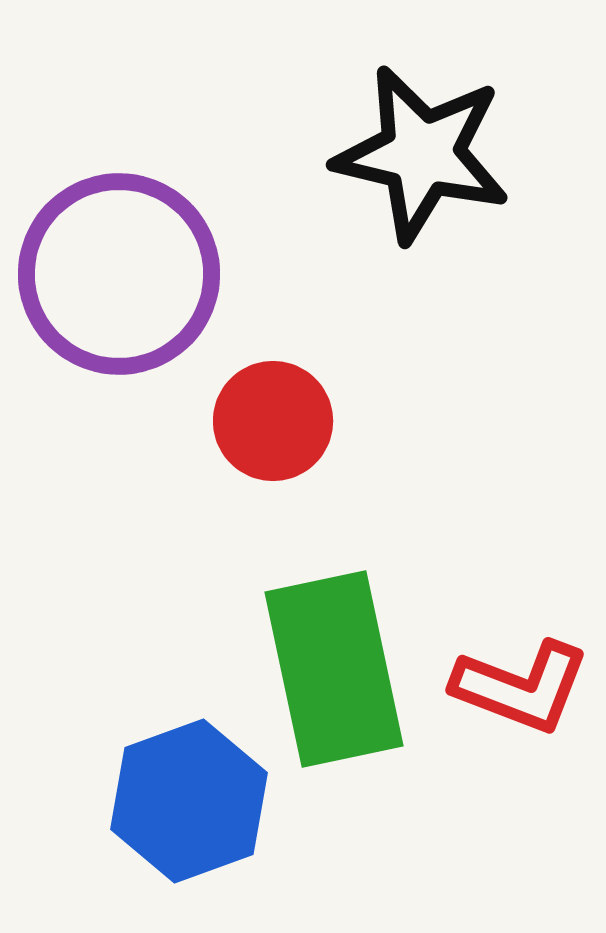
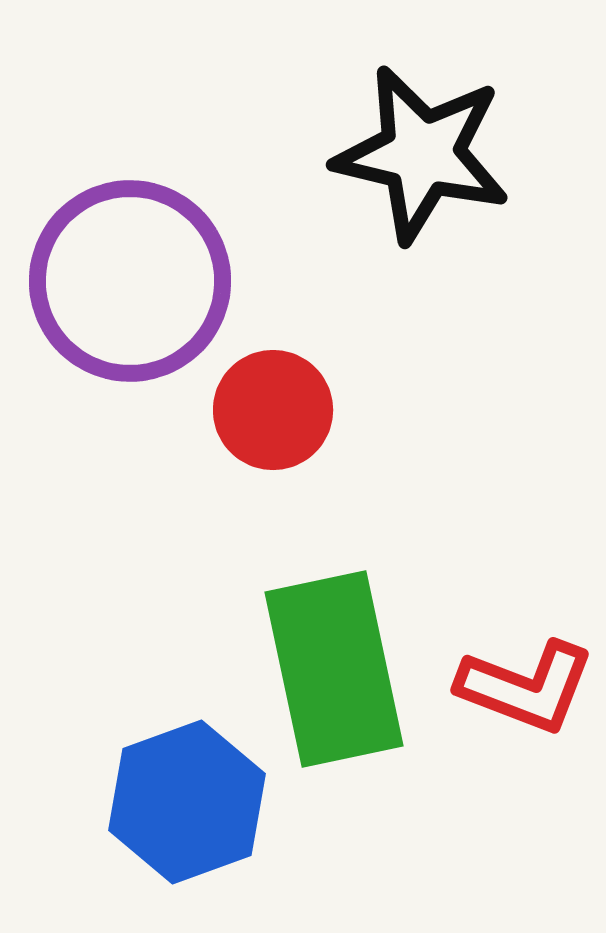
purple circle: moved 11 px right, 7 px down
red circle: moved 11 px up
red L-shape: moved 5 px right
blue hexagon: moved 2 px left, 1 px down
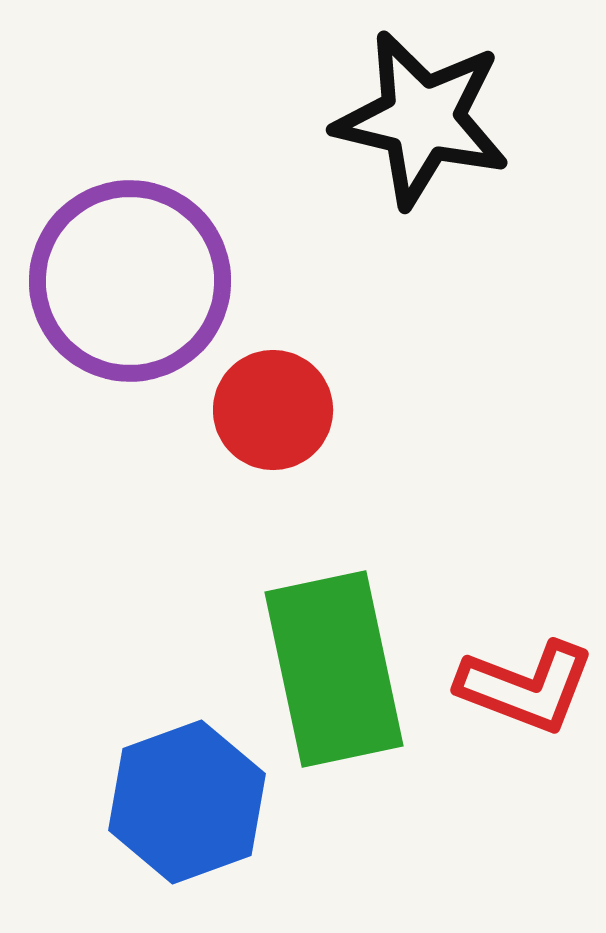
black star: moved 35 px up
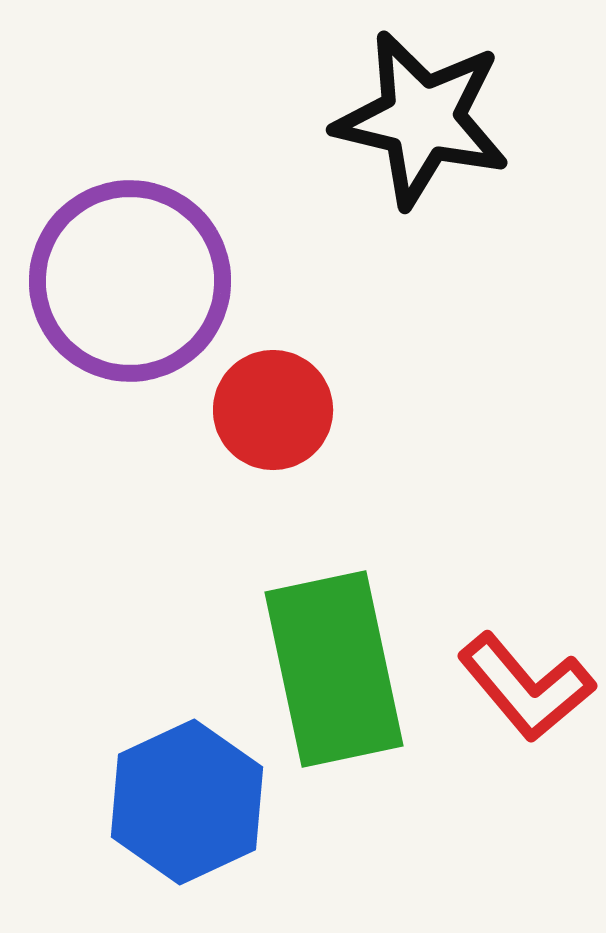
red L-shape: rotated 29 degrees clockwise
blue hexagon: rotated 5 degrees counterclockwise
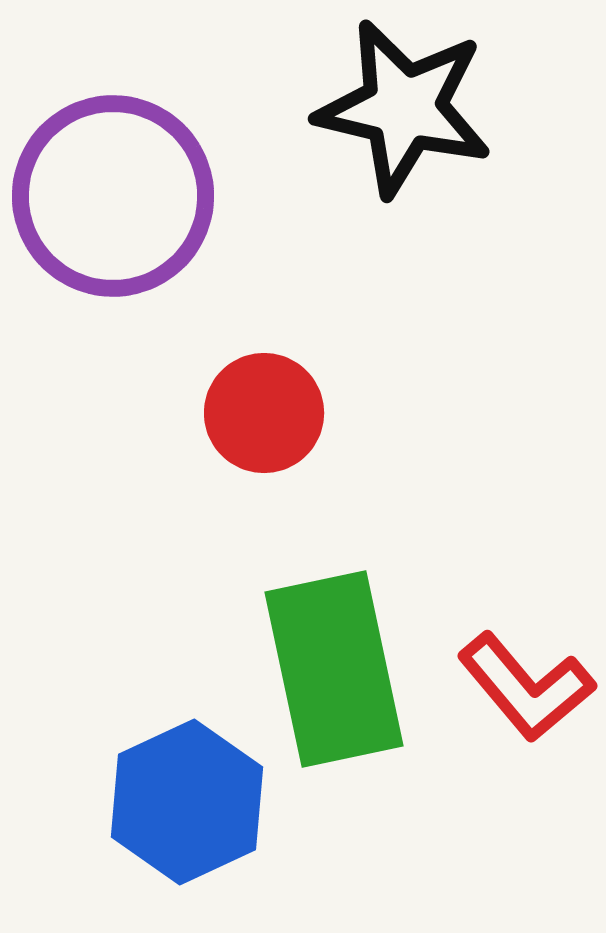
black star: moved 18 px left, 11 px up
purple circle: moved 17 px left, 85 px up
red circle: moved 9 px left, 3 px down
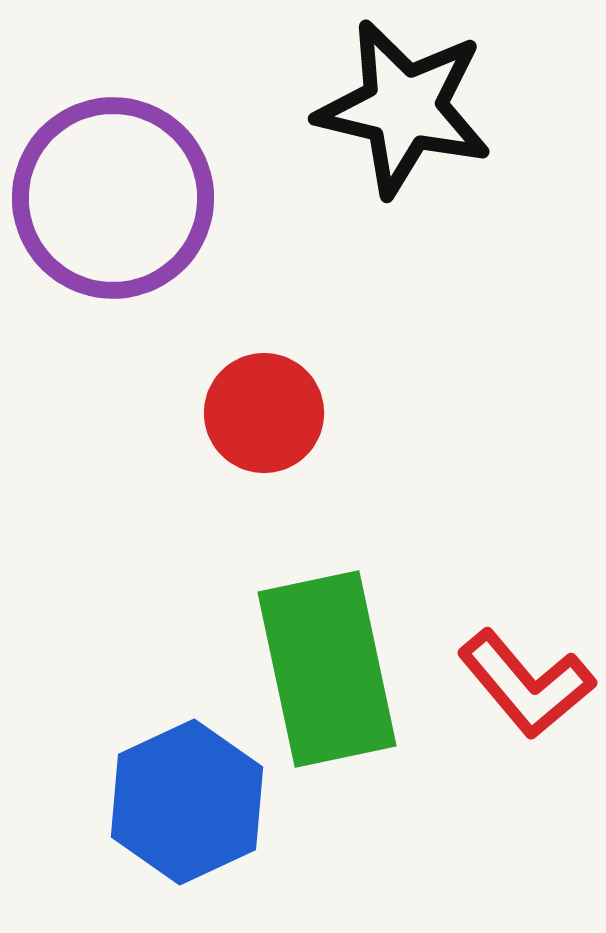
purple circle: moved 2 px down
green rectangle: moved 7 px left
red L-shape: moved 3 px up
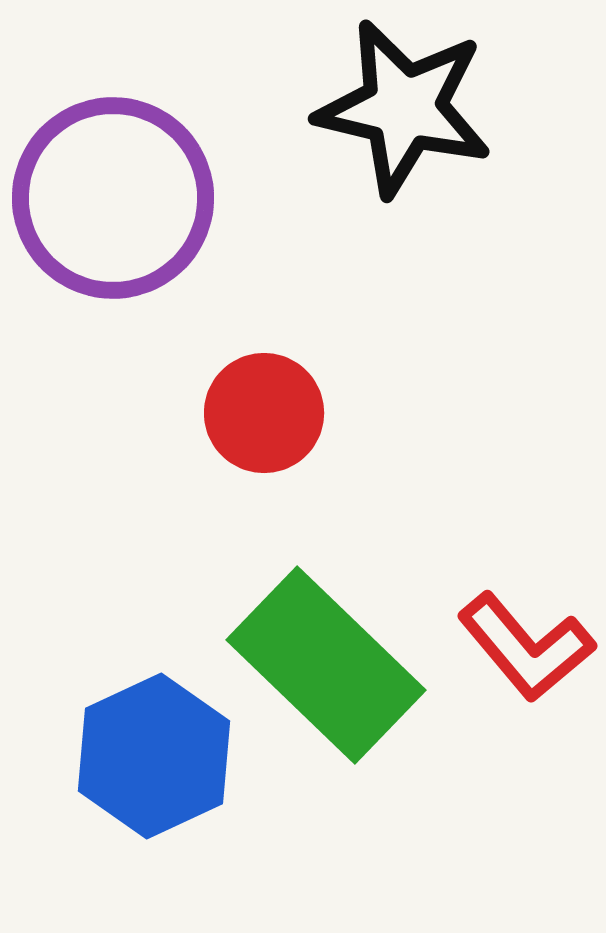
green rectangle: moved 1 px left, 4 px up; rotated 34 degrees counterclockwise
red L-shape: moved 37 px up
blue hexagon: moved 33 px left, 46 px up
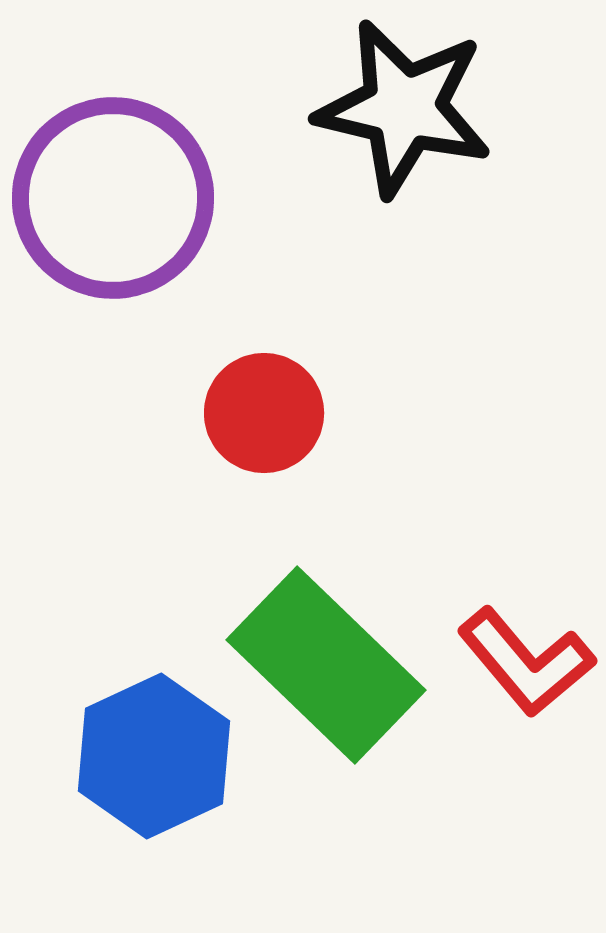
red L-shape: moved 15 px down
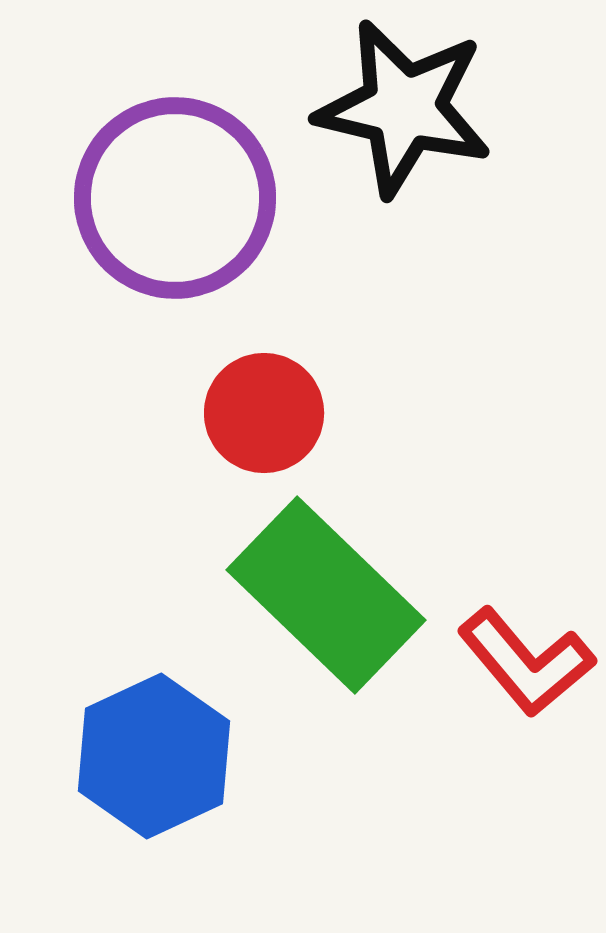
purple circle: moved 62 px right
green rectangle: moved 70 px up
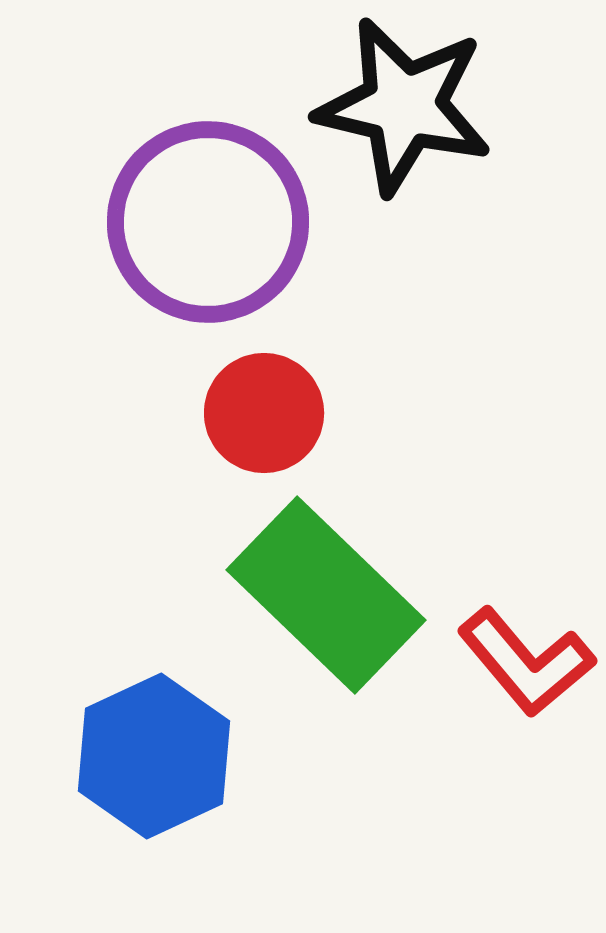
black star: moved 2 px up
purple circle: moved 33 px right, 24 px down
